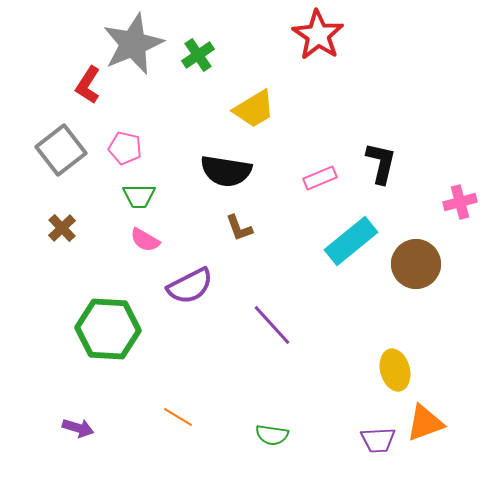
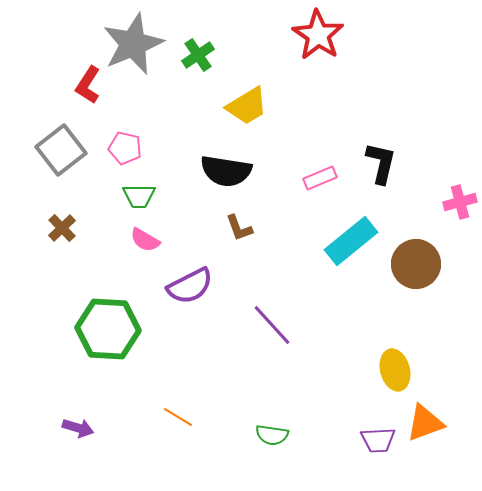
yellow trapezoid: moved 7 px left, 3 px up
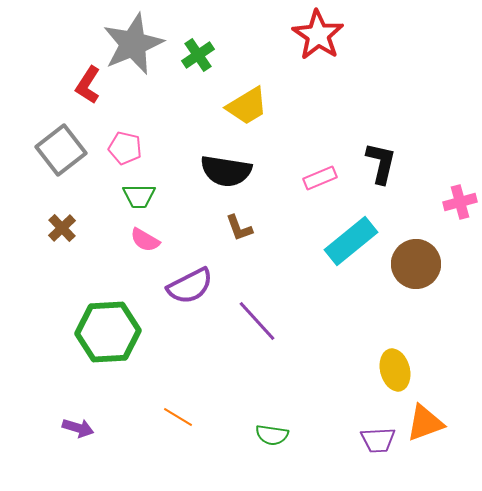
purple line: moved 15 px left, 4 px up
green hexagon: moved 3 px down; rotated 6 degrees counterclockwise
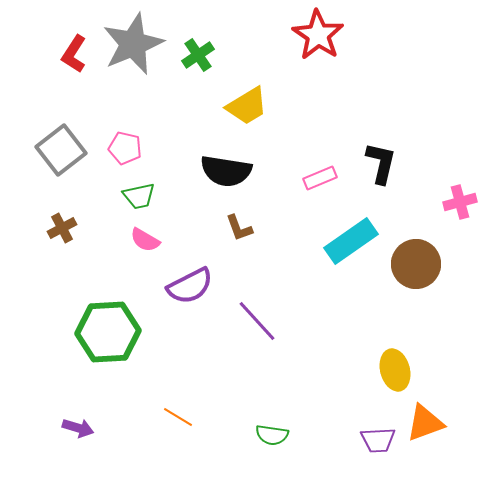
red L-shape: moved 14 px left, 31 px up
green trapezoid: rotated 12 degrees counterclockwise
brown cross: rotated 16 degrees clockwise
cyan rectangle: rotated 4 degrees clockwise
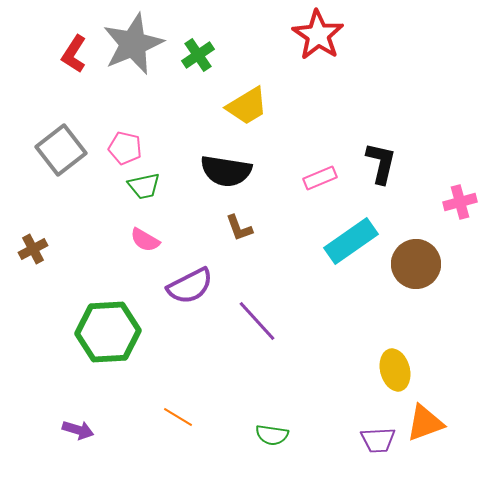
green trapezoid: moved 5 px right, 10 px up
brown cross: moved 29 px left, 21 px down
purple arrow: moved 2 px down
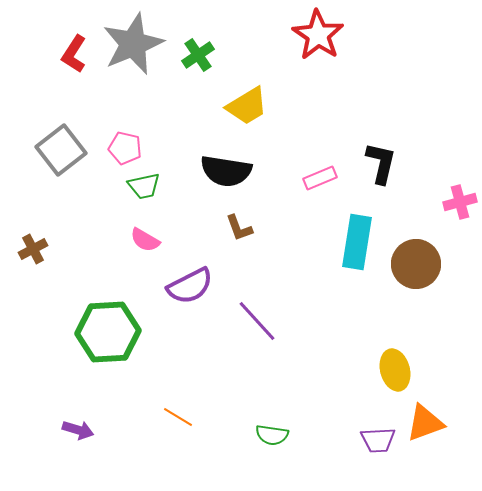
cyan rectangle: moved 6 px right, 1 px down; rotated 46 degrees counterclockwise
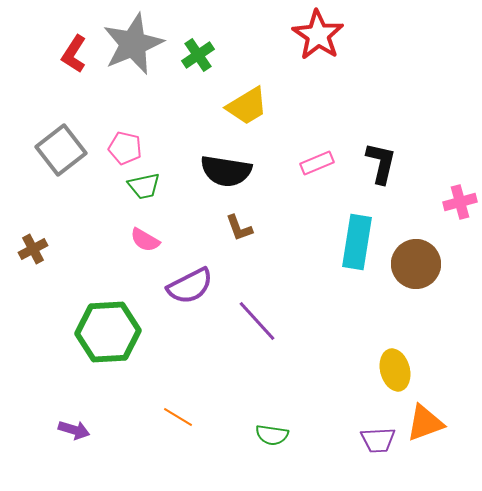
pink rectangle: moved 3 px left, 15 px up
purple arrow: moved 4 px left
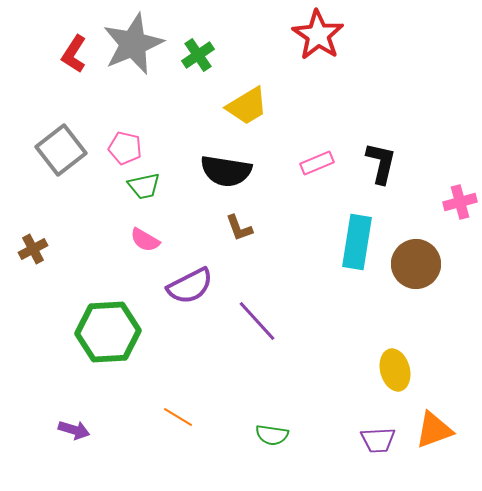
orange triangle: moved 9 px right, 7 px down
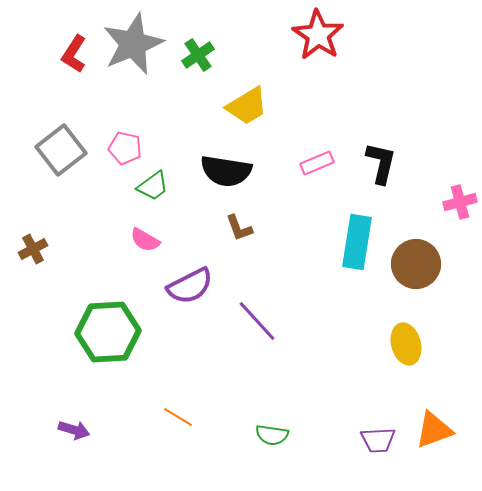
green trapezoid: moved 9 px right; rotated 24 degrees counterclockwise
yellow ellipse: moved 11 px right, 26 px up
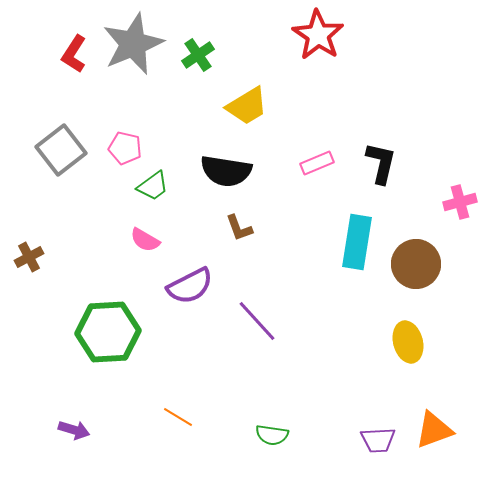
brown cross: moved 4 px left, 8 px down
yellow ellipse: moved 2 px right, 2 px up
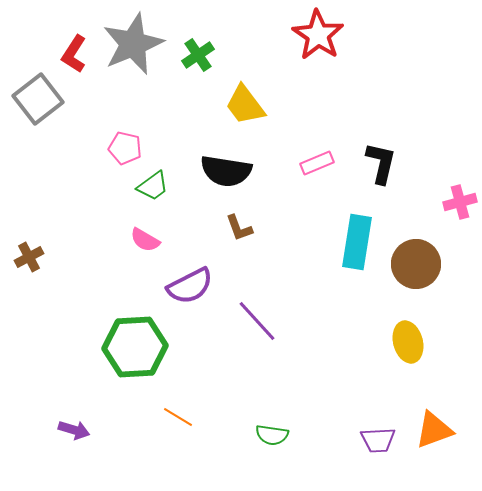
yellow trapezoid: moved 2 px left, 1 px up; rotated 84 degrees clockwise
gray square: moved 23 px left, 51 px up
green hexagon: moved 27 px right, 15 px down
